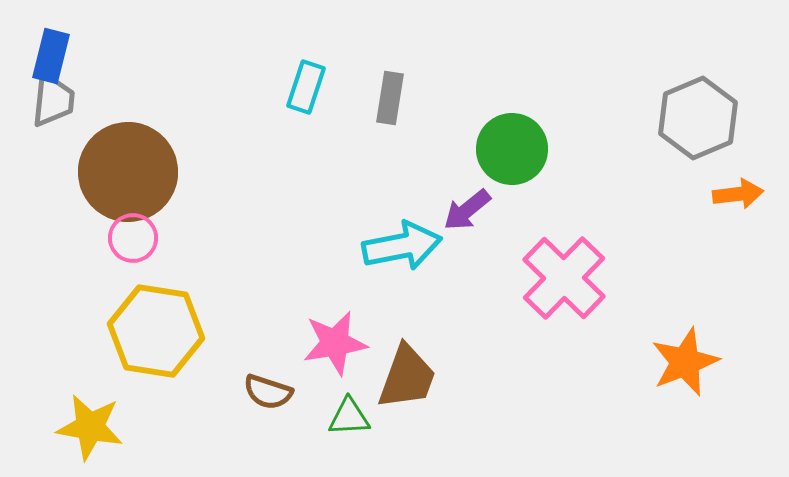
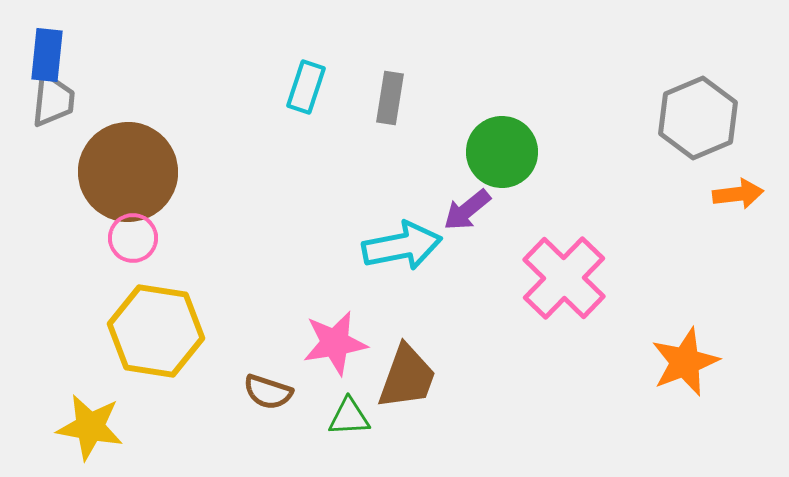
blue rectangle: moved 4 px left, 1 px up; rotated 8 degrees counterclockwise
green circle: moved 10 px left, 3 px down
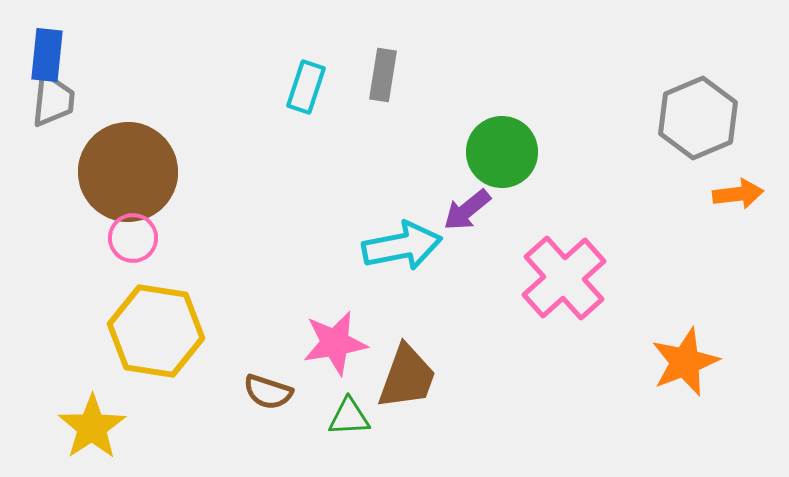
gray rectangle: moved 7 px left, 23 px up
pink cross: rotated 4 degrees clockwise
yellow star: moved 2 px right; rotated 28 degrees clockwise
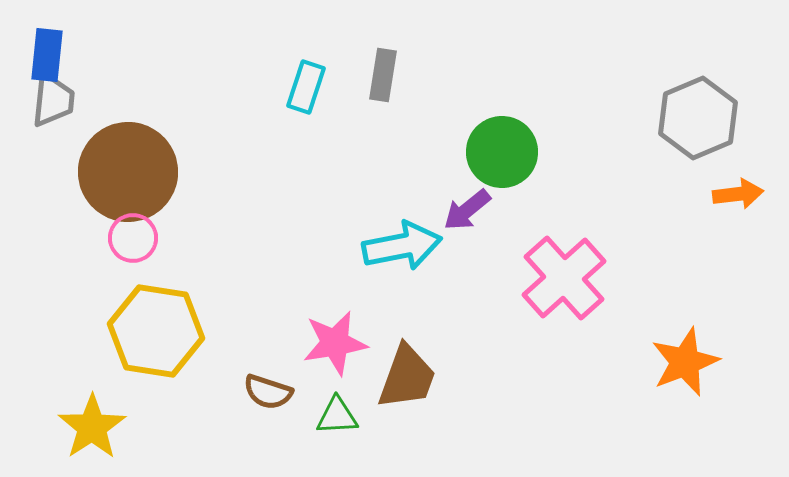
green triangle: moved 12 px left, 1 px up
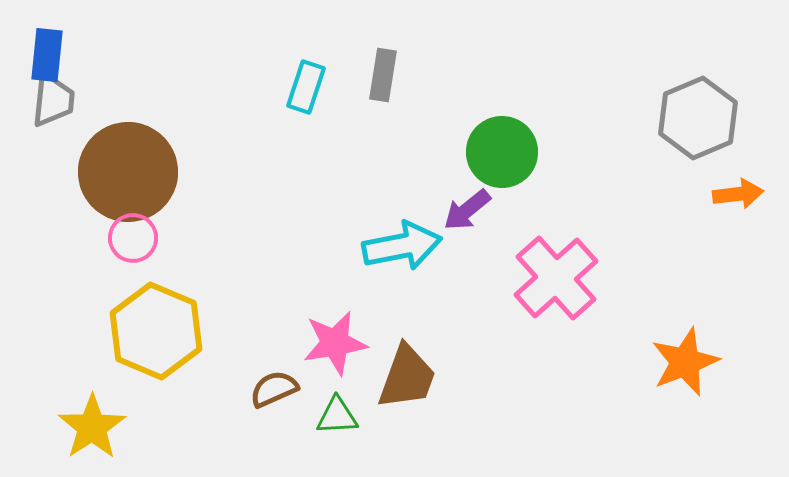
pink cross: moved 8 px left
yellow hexagon: rotated 14 degrees clockwise
brown semicircle: moved 6 px right, 3 px up; rotated 138 degrees clockwise
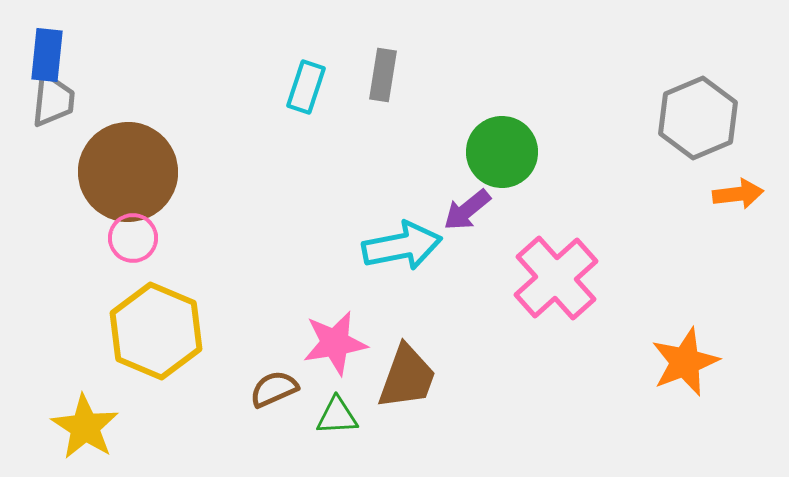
yellow star: moved 7 px left; rotated 6 degrees counterclockwise
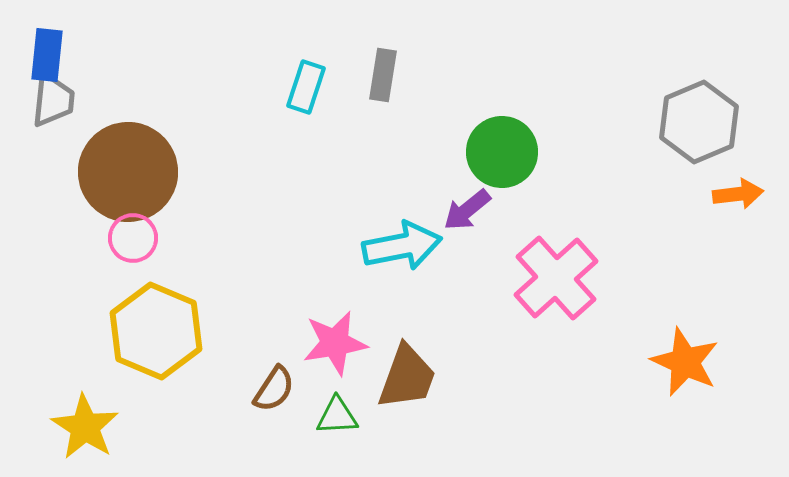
gray hexagon: moved 1 px right, 4 px down
orange star: rotated 26 degrees counterclockwise
brown semicircle: rotated 147 degrees clockwise
